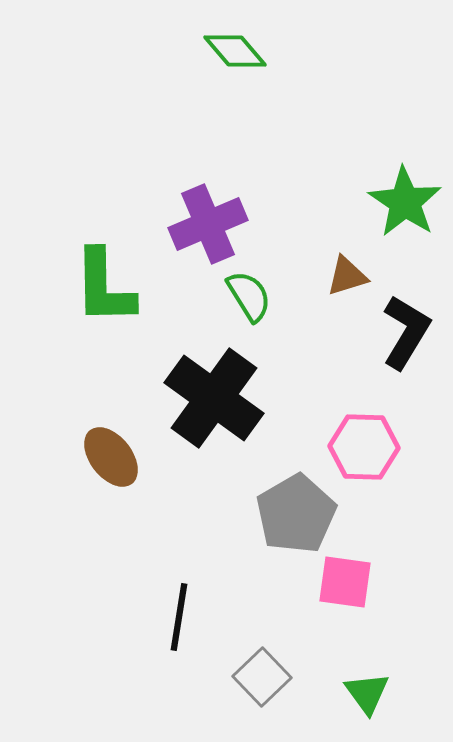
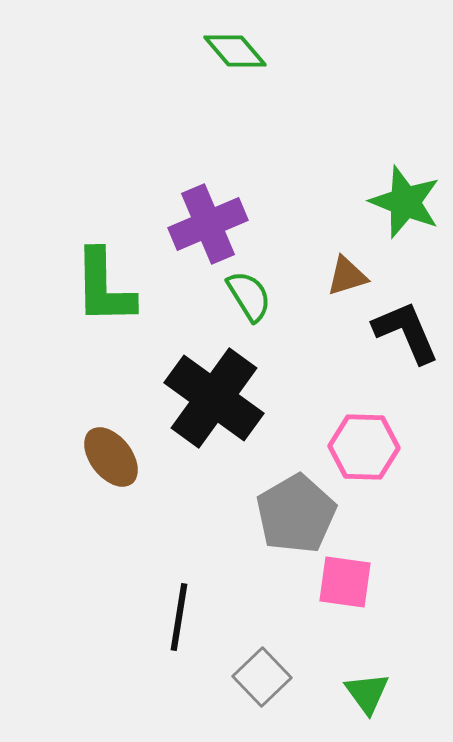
green star: rotated 12 degrees counterclockwise
black L-shape: rotated 54 degrees counterclockwise
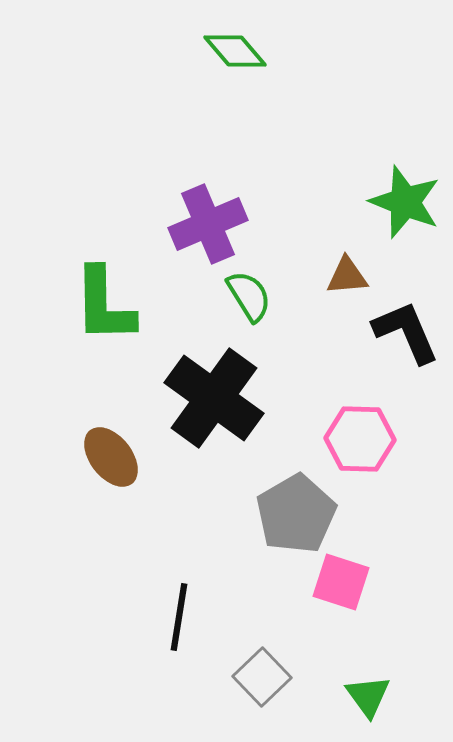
brown triangle: rotated 12 degrees clockwise
green L-shape: moved 18 px down
pink hexagon: moved 4 px left, 8 px up
pink square: moved 4 px left; rotated 10 degrees clockwise
green triangle: moved 1 px right, 3 px down
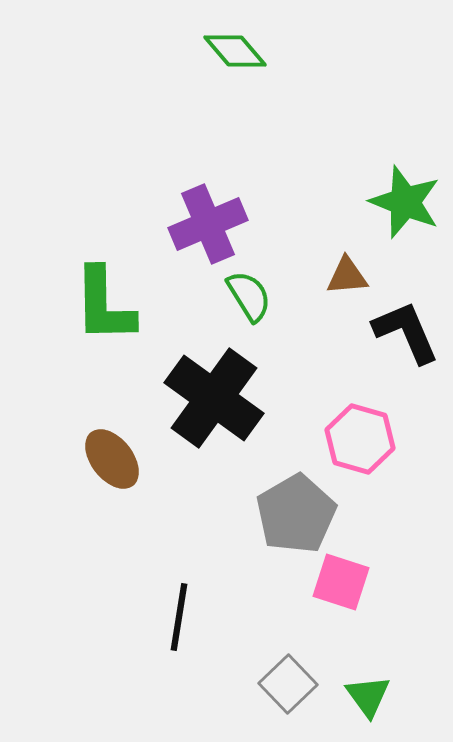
pink hexagon: rotated 14 degrees clockwise
brown ellipse: moved 1 px right, 2 px down
gray square: moved 26 px right, 7 px down
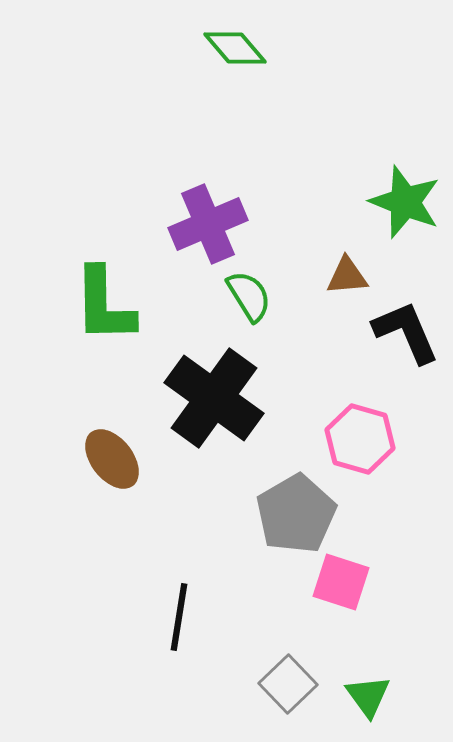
green diamond: moved 3 px up
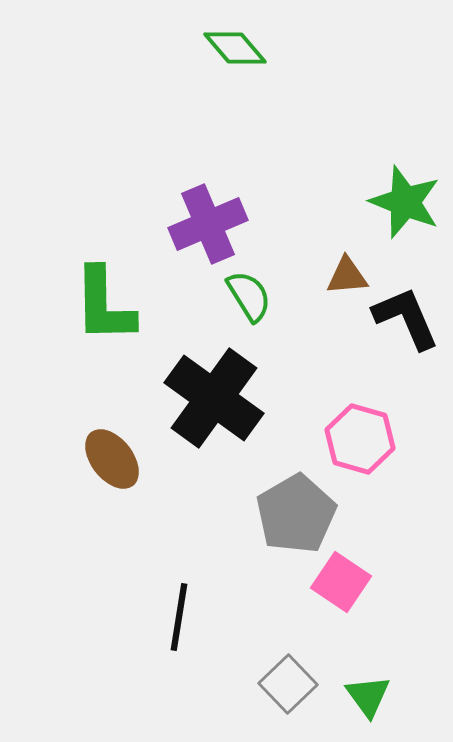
black L-shape: moved 14 px up
pink square: rotated 16 degrees clockwise
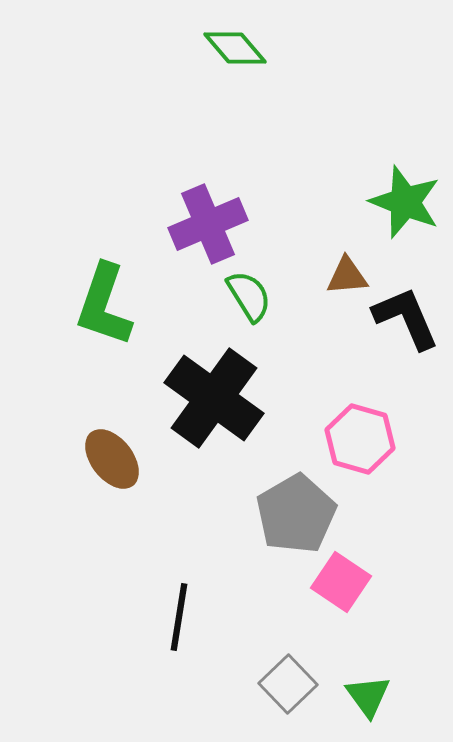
green L-shape: rotated 20 degrees clockwise
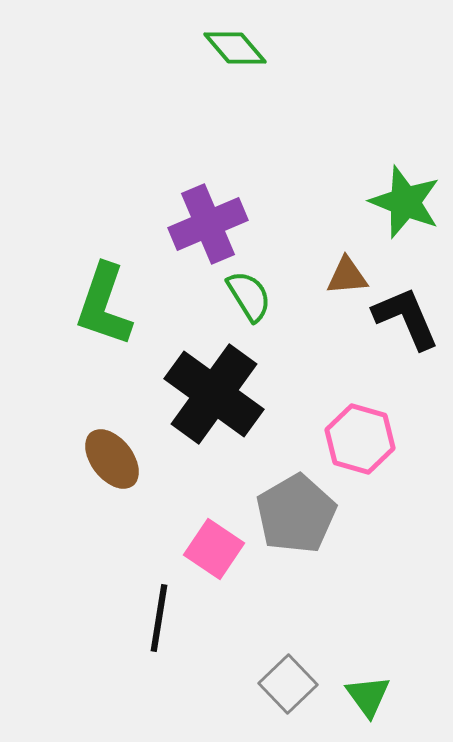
black cross: moved 4 px up
pink square: moved 127 px left, 33 px up
black line: moved 20 px left, 1 px down
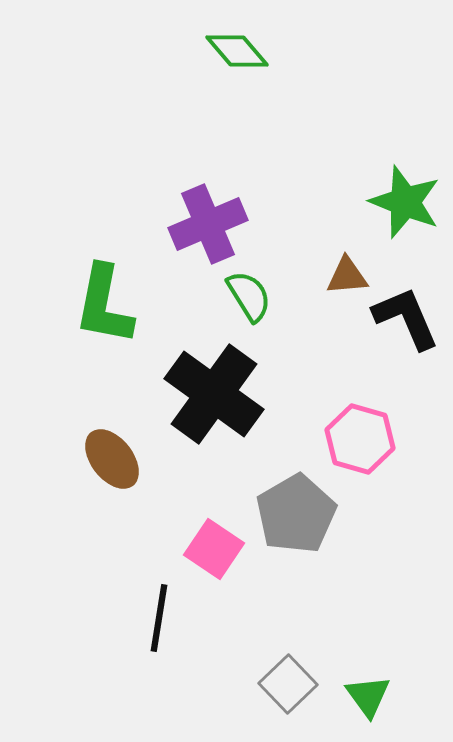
green diamond: moved 2 px right, 3 px down
green L-shape: rotated 8 degrees counterclockwise
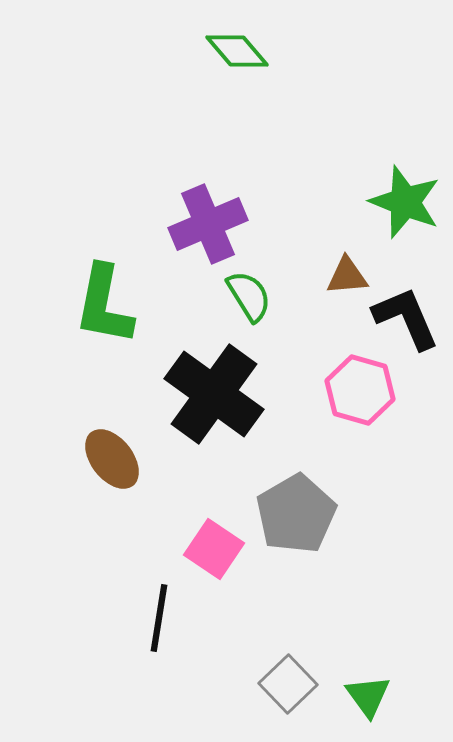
pink hexagon: moved 49 px up
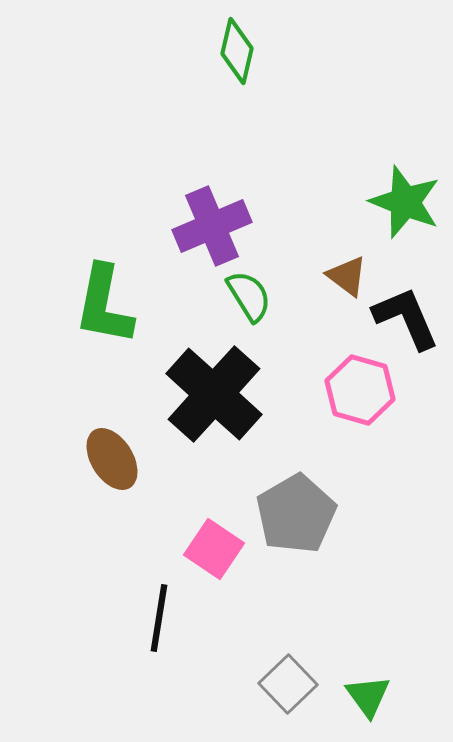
green diamond: rotated 54 degrees clockwise
purple cross: moved 4 px right, 2 px down
brown triangle: rotated 42 degrees clockwise
black cross: rotated 6 degrees clockwise
brown ellipse: rotated 6 degrees clockwise
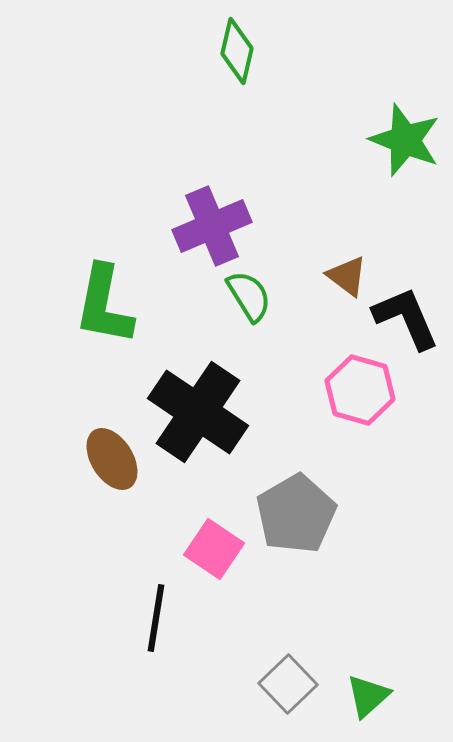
green star: moved 62 px up
black cross: moved 16 px left, 18 px down; rotated 8 degrees counterclockwise
black line: moved 3 px left
green triangle: rotated 24 degrees clockwise
